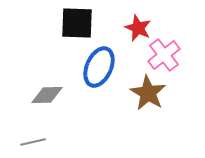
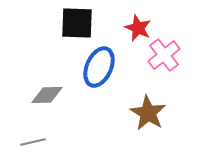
brown star: moved 20 px down
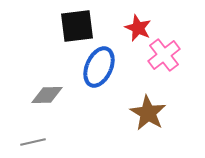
black square: moved 3 px down; rotated 9 degrees counterclockwise
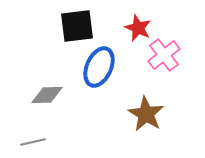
brown star: moved 2 px left, 1 px down
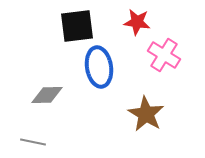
red star: moved 1 px left, 6 px up; rotated 16 degrees counterclockwise
pink cross: rotated 20 degrees counterclockwise
blue ellipse: rotated 33 degrees counterclockwise
gray line: rotated 25 degrees clockwise
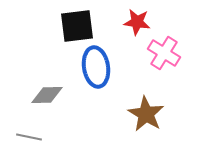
pink cross: moved 2 px up
blue ellipse: moved 3 px left
gray line: moved 4 px left, 5 px up
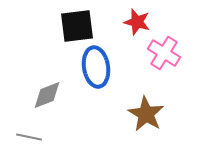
red star: rotated 8 degrees clockwise
gray diamond: rotated 20 degrees counterclockwise
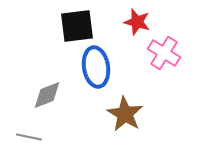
brown star: moved 21 px left
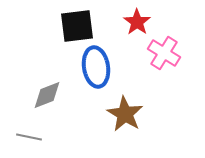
red star: rotated 20 degrees clockwise
